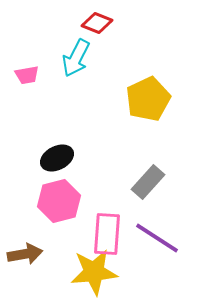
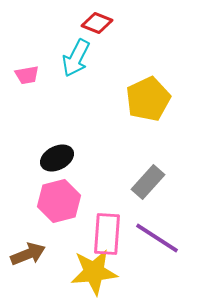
brown arrow: moved 3 px right; rotated 12 degrees counterclockwise
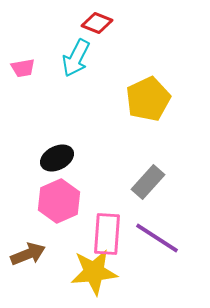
pink trapezoid: moved 4 px left, 7 px up
pink hexagon: rotated 9 degrees counterclockwise
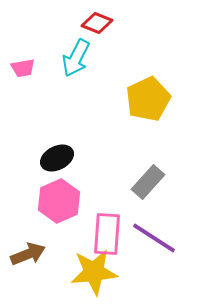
purple line: moved 3 px left
